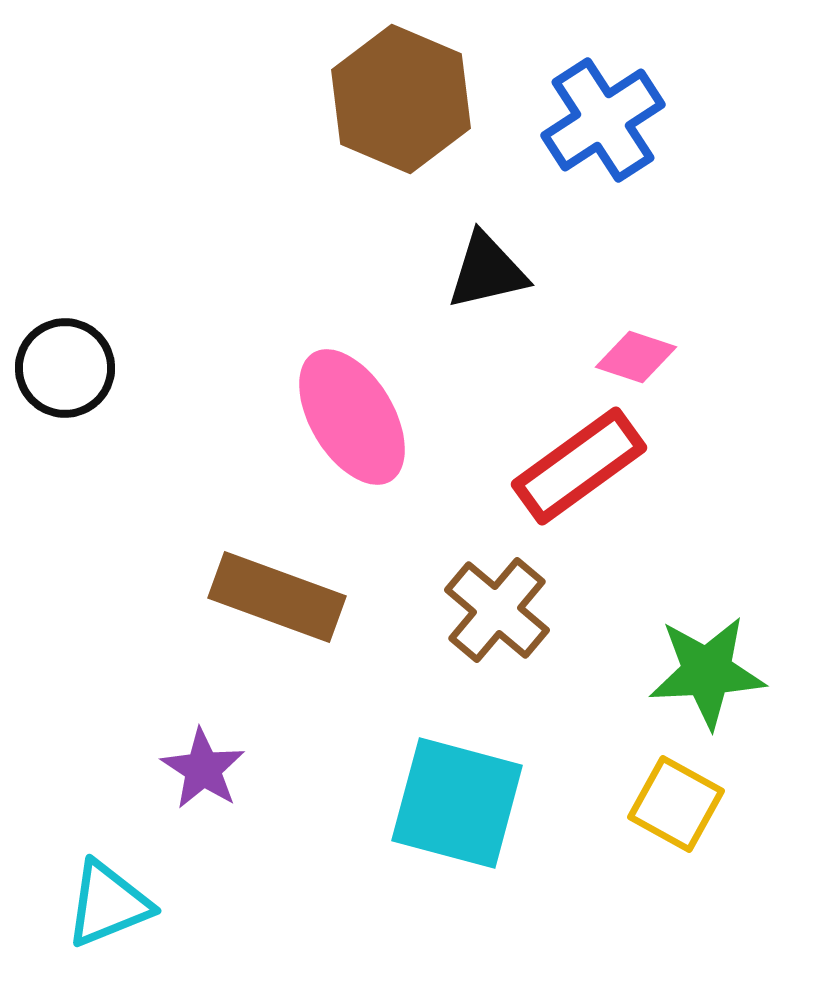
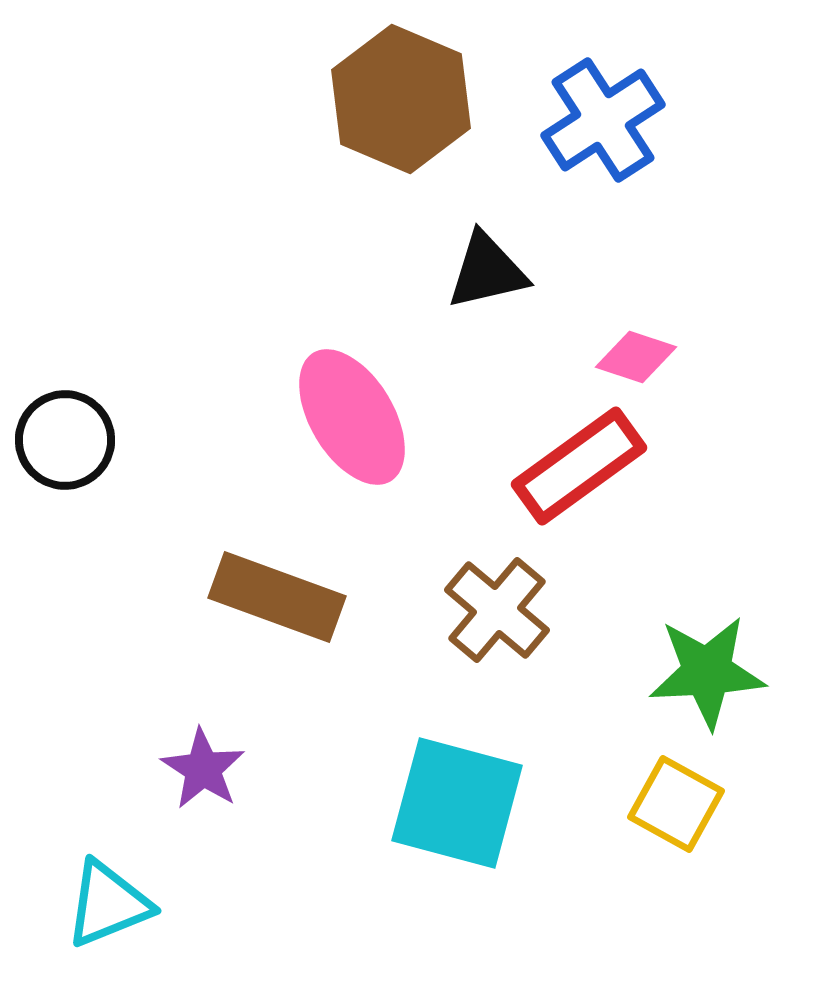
black circle: moved 72 px down
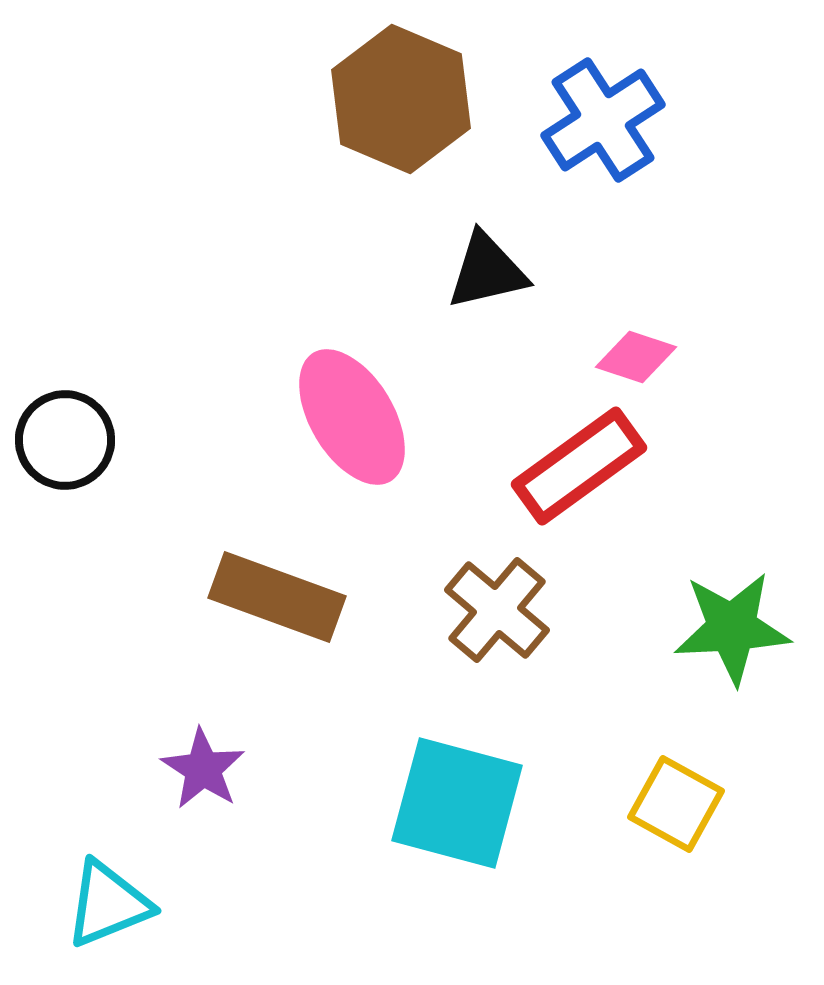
green star: moved 25 px right, 44 px up
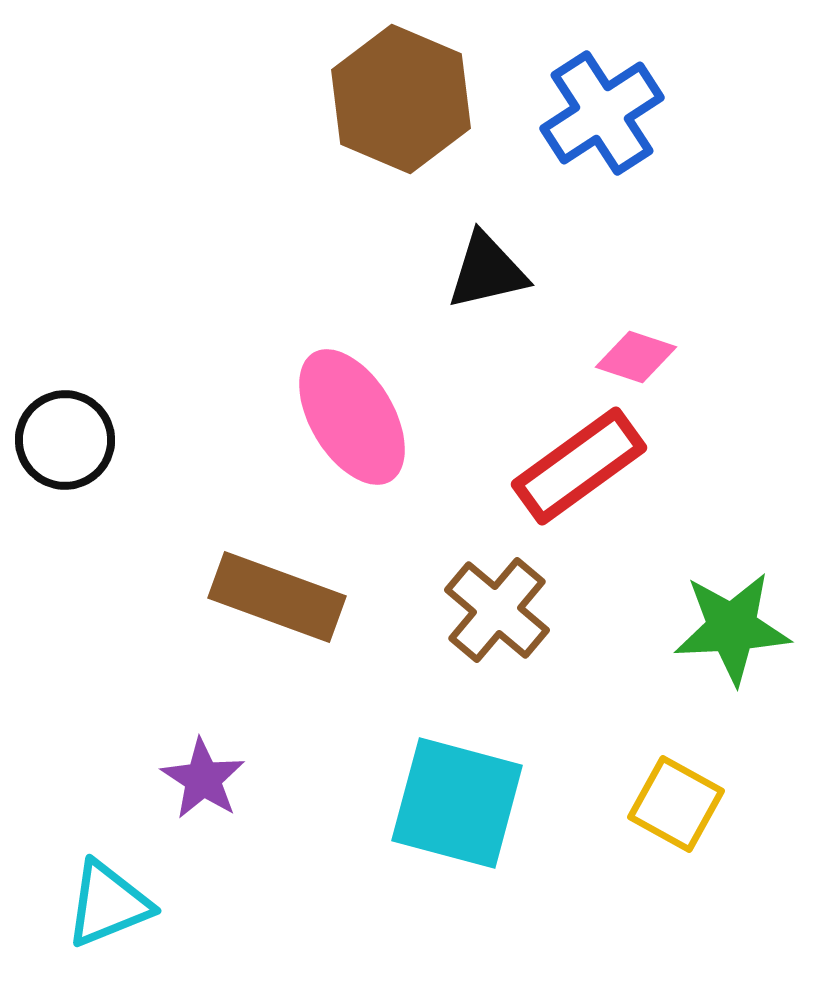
blue cross: moved 1 px left, 7 px up
purple star: moved 10 px down
